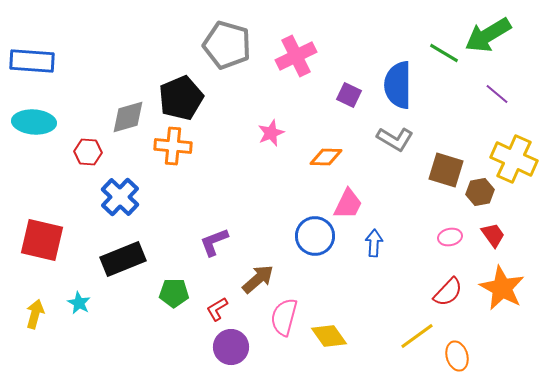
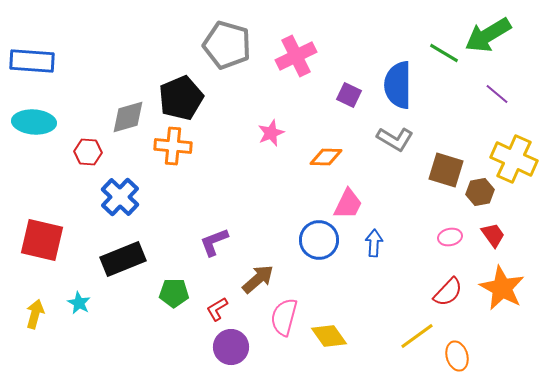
blue circle: moved 4 px right, 4 px down
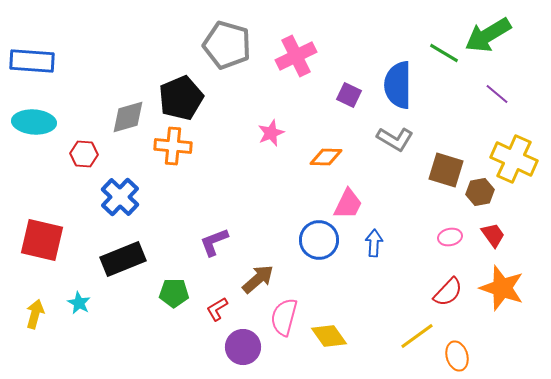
red hexagon: moved 4 px left, 2 px down
orange star: rotated 9 degrees counterclockwise
purple circle: moved 12 px right
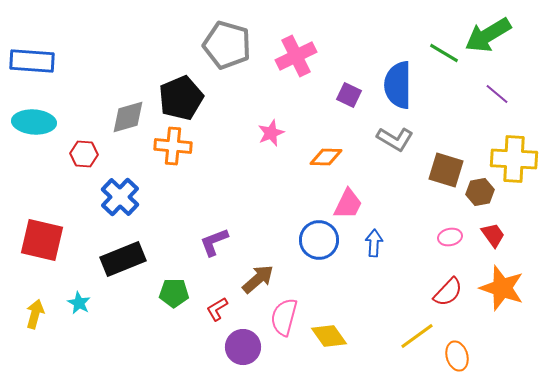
yellow cross: rotated 21 degrees counterclockwise
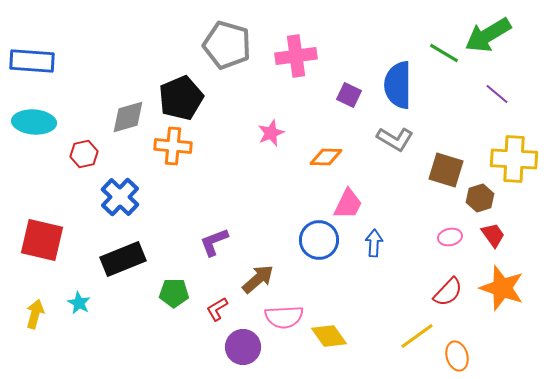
pink cross: rotated 18 degrees clockwise
red hexagon: rotated 16 degrees counterclockwise
brown hexagon: moved 6 px down; rotated 8 degrees counterclockwise
pink semicircle: rotated 108 degrees counterclockwise
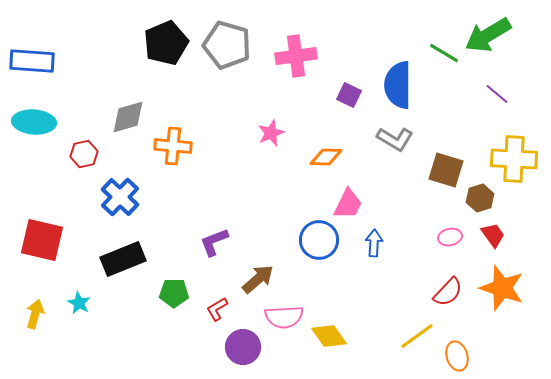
black pentagon: moved 15 px left, 55 px up
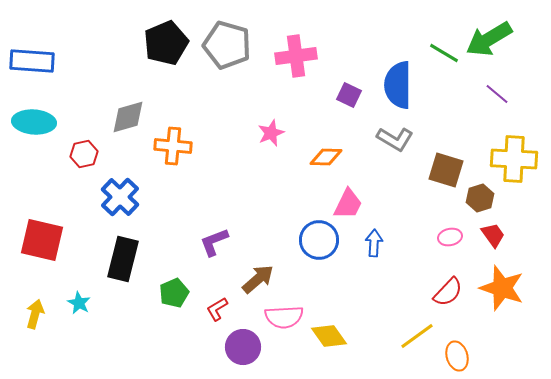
green arrow: moved 1 px right, 4 px down
black rectangle: rotated 54 degrees counterclockwise
green pentagon: rotated 24 degrees counterclockwise
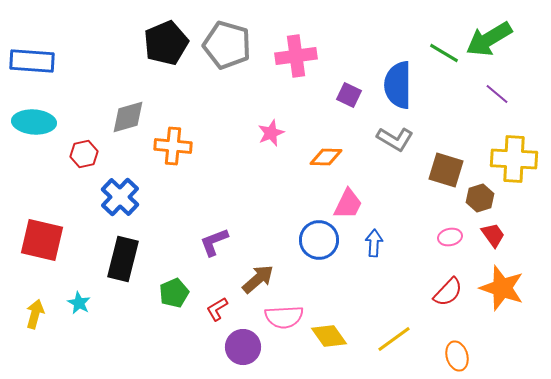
yellow line: moved 23 px left, 3 px down
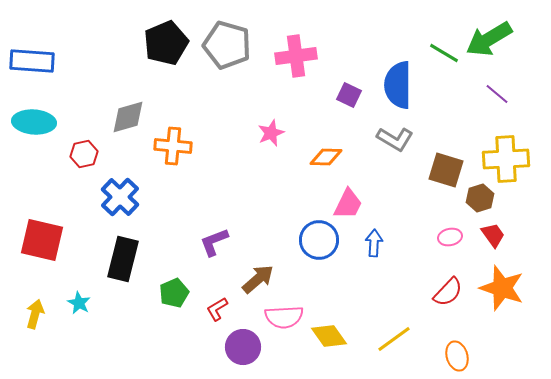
yellow cross: moved 8 px left; rotated 6 degrees counterclockwise
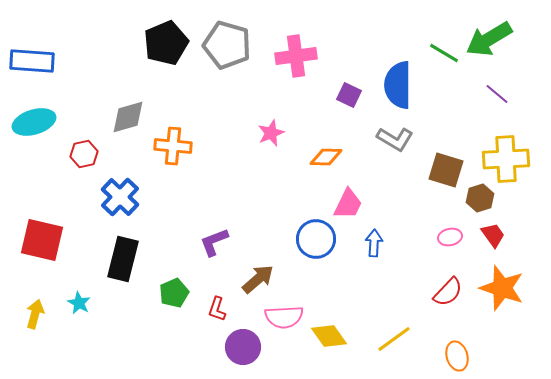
cyan ellipse: rotated 21 degrees counterclockwise
blue circle: moved 3 px left, 1 px up
red L-shape: rotated 40 degrees counterclockwise
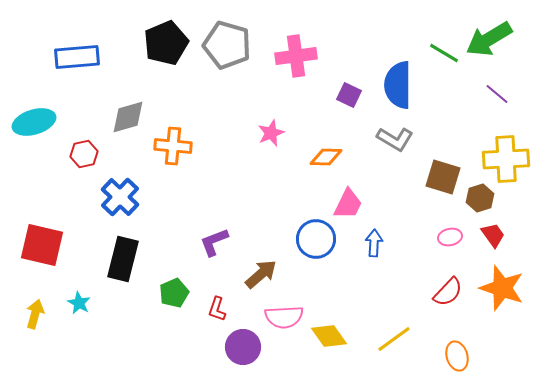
blue rectangle: moved 45 px right, 4 px up; rotated 9 degrees counterclockwise
brown square: moved 3 px left, 7 px down
red square: moved 5 px down
brown arrow: moved 3 px right, 5 px up
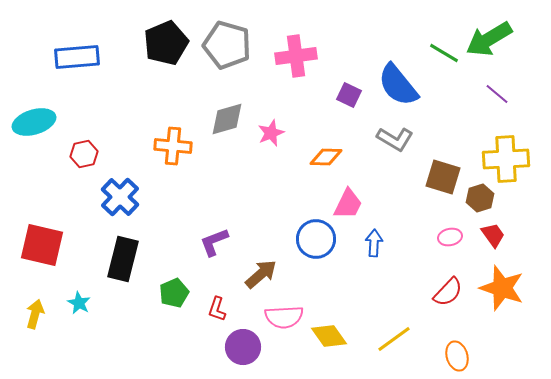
blue semicircle: rotated 39 degrees counterclockwise
gray diamond: moved 99 px right, 2 px down
